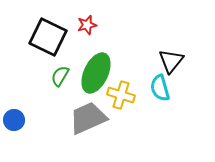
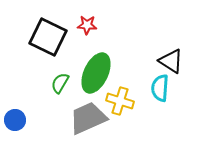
red star: rotated 18 degrees clockwise
black triangle: rotated 36 degrees counterclockwise
green semicircle: moved 7 px down
cyan semicircle: rotated 20 degrees clockwise
yellow cross: moved 1 px left, 6 px down
blue circle: moved 1 px right
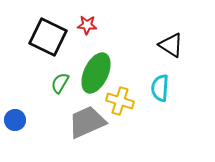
black triangle: moved 16 px up
gray trapezoid: moved 1 px left, 4 px down
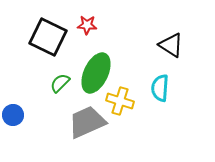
green semicircle: rotated 15 degrees clockwise
blue circle: moved 2 px left, 5 px up
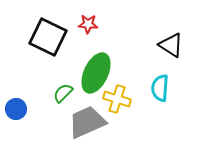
red star: moved 1 px right, 1 px up
green semicircle: moved 3 px right, 10 px down
yellow cross: moved 3 px left, 2 px up
blue circle: moved 3 px right, 6 px up
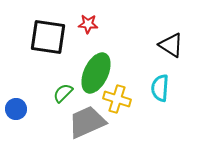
black square: rotated 18 degrees counterclockwise
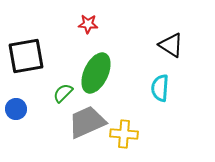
black square: moved 22 px left, 19 px down; rotated 18 degrees counterclockwise
yellow cross: moved 7 px right, 35 px down; rotated 12 degrees counterclockwise
